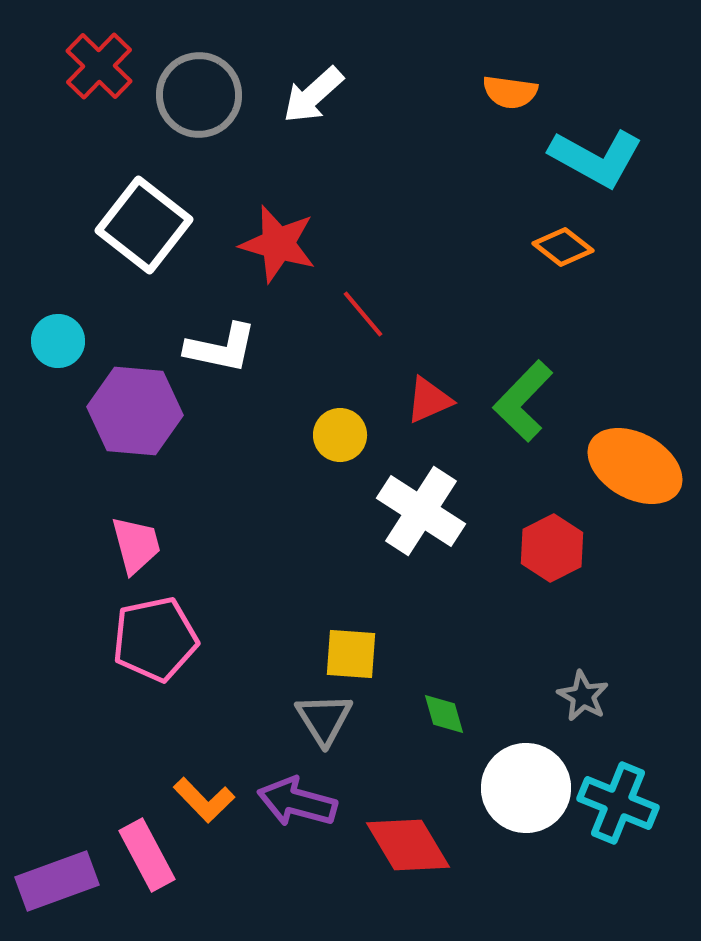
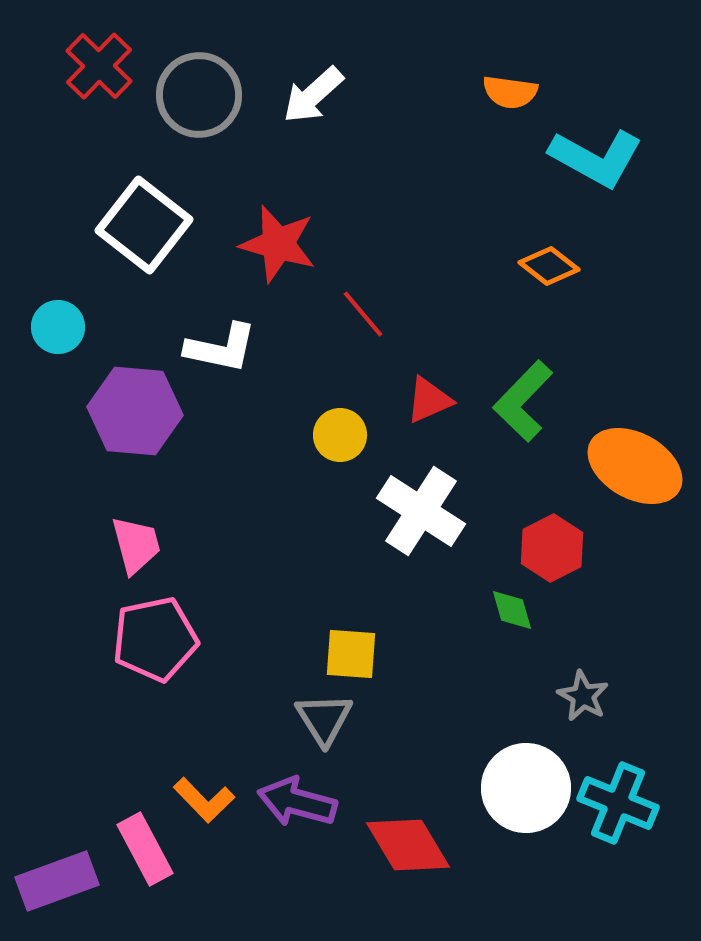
orange diamond: moved 14 px left, 19 px down
cyan circle: moved 14 px up
green diamond: moved 68 px right, 104 px up
pink rectangle: moved 2 px left, 6 px up
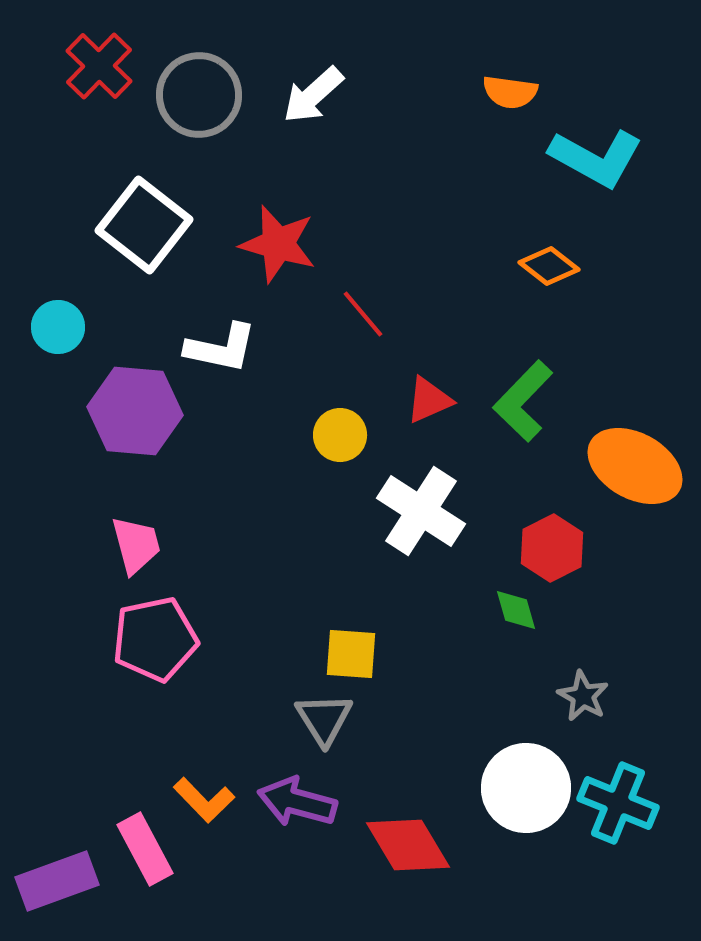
green diamond: moved 4 px right
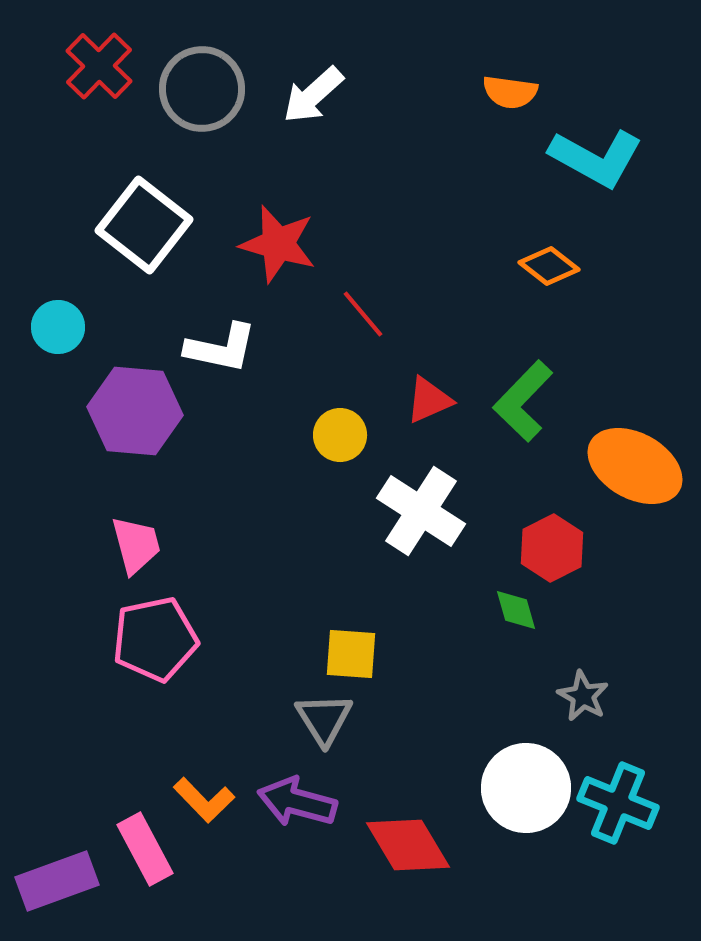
gray circle: moved 3 px right, 6 px up
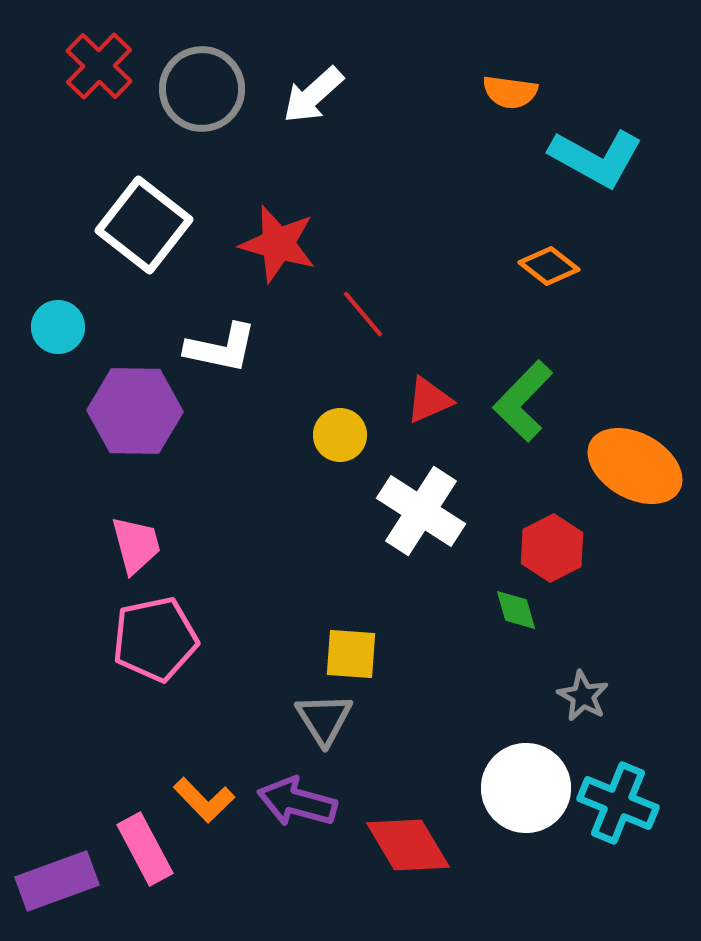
purple hexagon: rotated 4 degrees counterclockwise
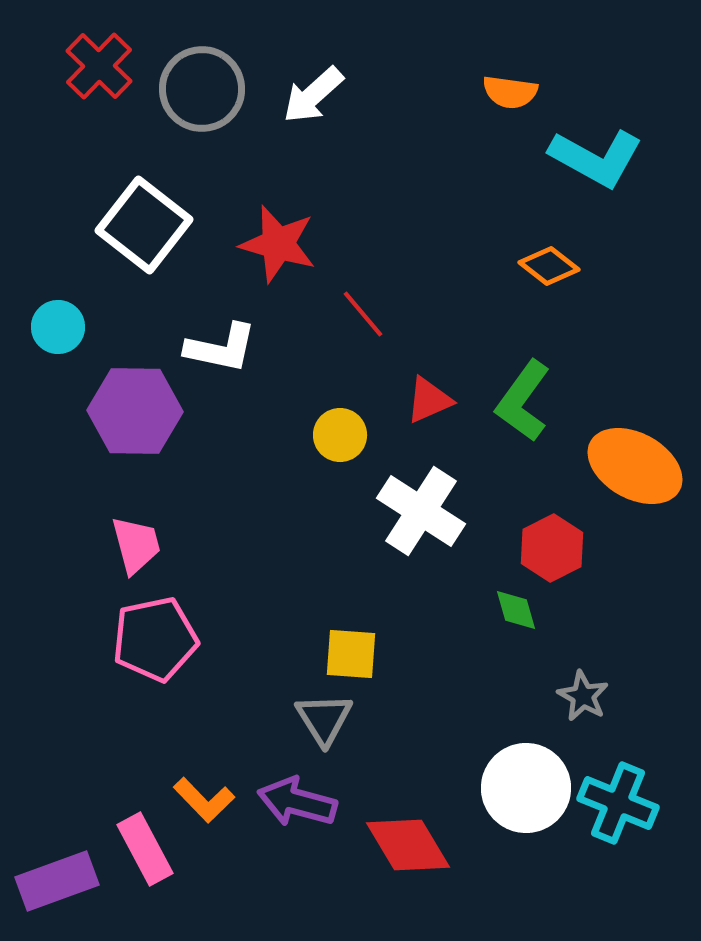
green L-shape: rotated 8 degrees counterclockwise
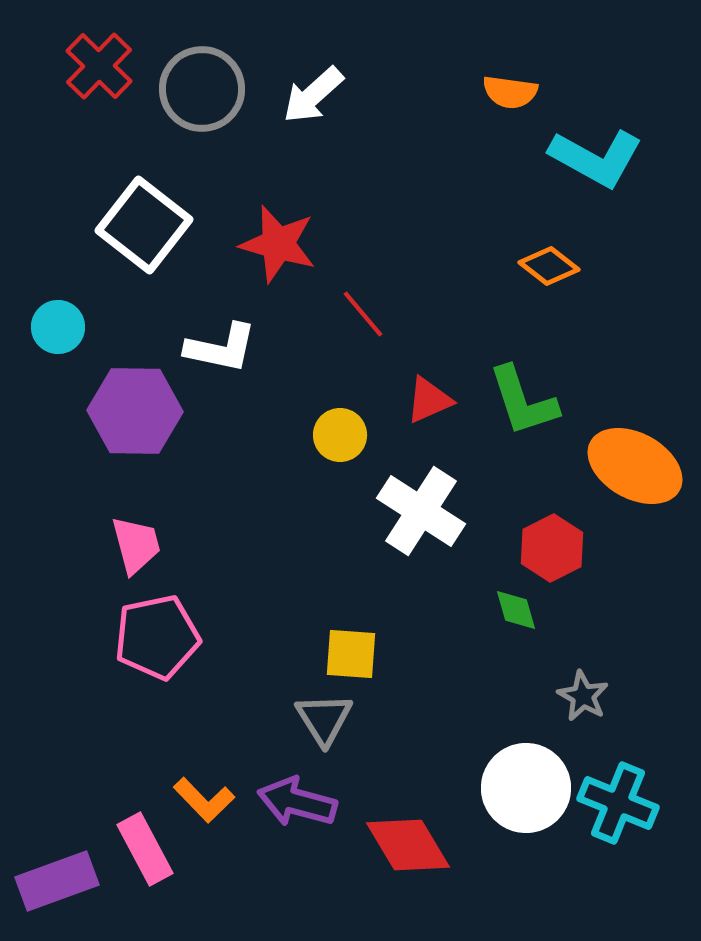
green L-shape: rotated 54 degrees counterclockwise
pink pentagon: moved 2 px right, 2 px up
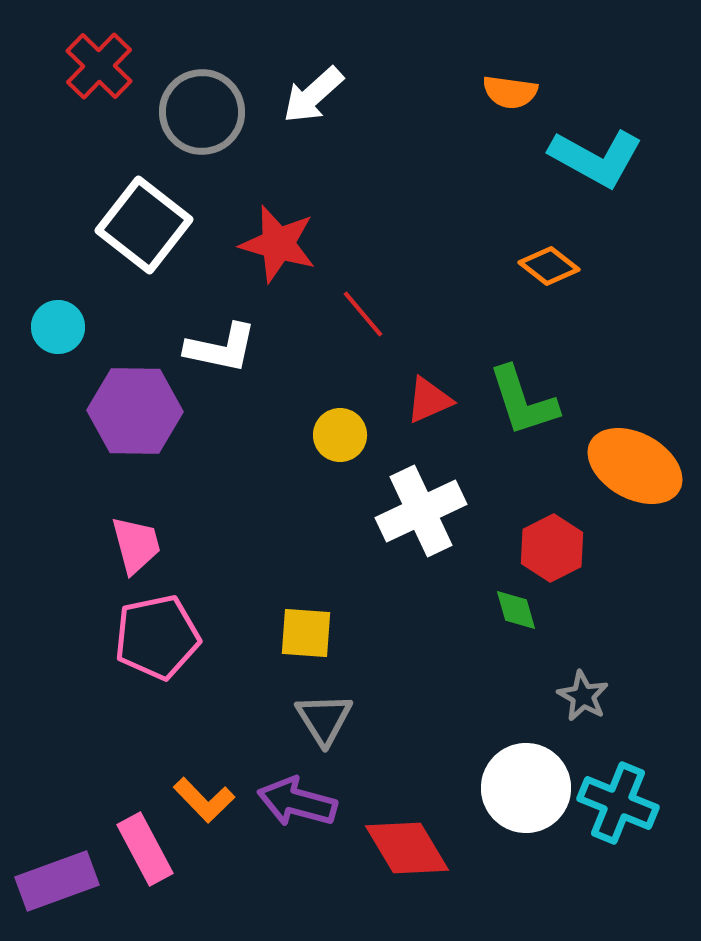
gray circle: moved 23 px down
white cross: rotated 32 degrees clockwise
yellow square: moved 45 px left, 21 px up
red diamond: moved 1 px left, 3 px down
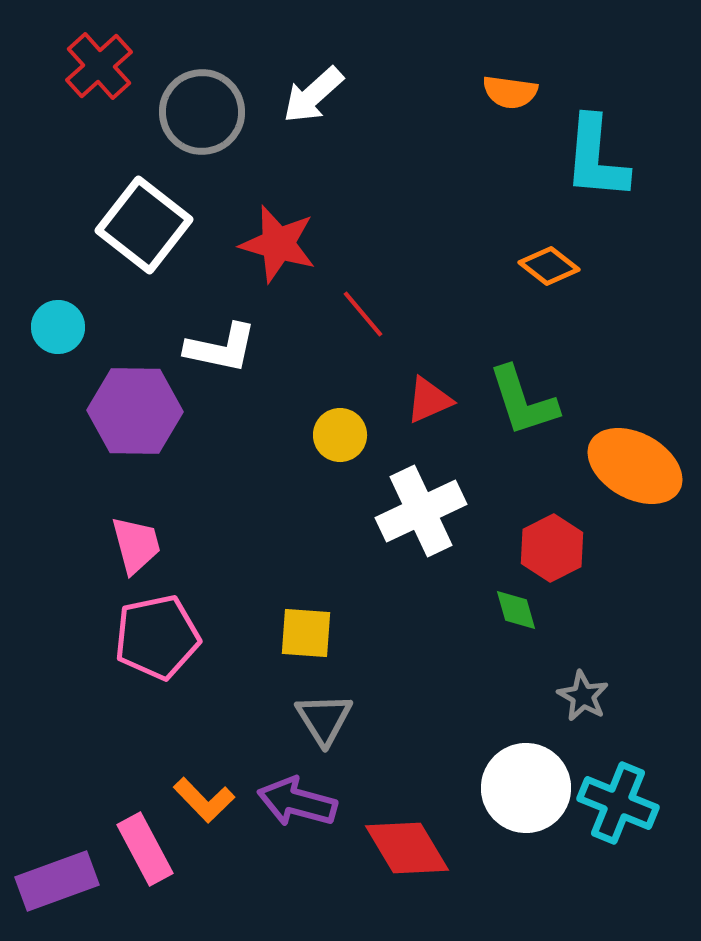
red cross: rotated 4 degrees clockwise
cyan L-shape: rotated 66 degrees clockwise
